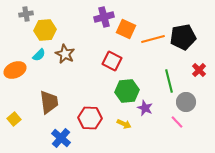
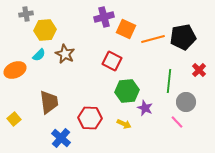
green line: rotated 20 degrees clockwise
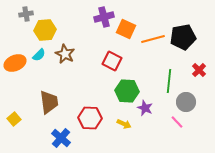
orange ellipse: moved 7 px up
green hexagon: rotated 10 degrees clockwise
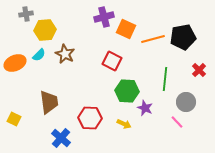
green line: moved 4 px left, 2 px up
yellow square: rotated 24 degrees counterclockwise
